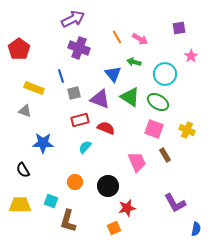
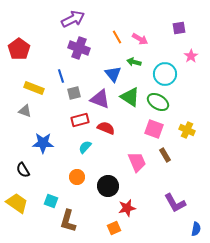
orange circle: moved 2 px right, 5 px up
yellow trapezoid: moved 3 px left, 2 px up; rotated 35 degrees clockwise
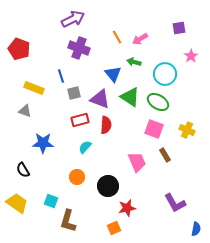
pink arrow: rotated 119 degrees clockwise
red pentagon: rotated 15 degrees counterclockwise
red semicircle: moved 3 px up; rotated 72 degrees clockwise
